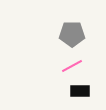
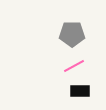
pink line: moved 2 px right
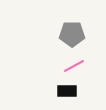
black rectangle: moved 13 px left
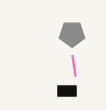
pink line: rotated 70 degrees counterclockwise
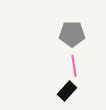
black rectangle: rotated 48 degrees counterclockwise
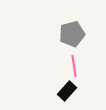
gray pentagon: rotated 15 degrees counterclockwise
